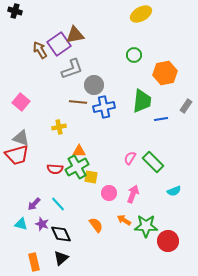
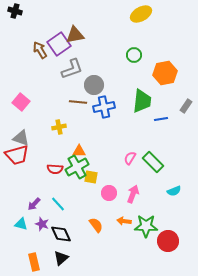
orange arrow: moved 1 px down; rotated 24 degrees counterclockwise
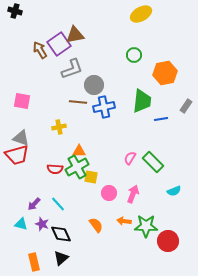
pink square: moved 1 px right, 1 px up; rotated 30 degrees counterclockwise
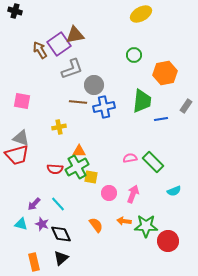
pink semicircle: rotated 48 degrees clockwise
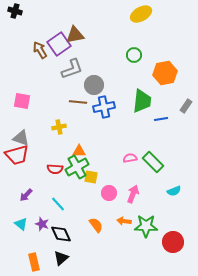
purple arrow: moved 8 px left, 9 px up
cyan triangle: rotated 24 degrees clockwise
red circle: moved 5 px right, 1 px down
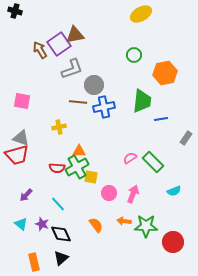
gray rectangle: moved 32 px down
pink semicircle: rotated 24 degrees counterclockwise
red semicircle: moved 2 px right, 1 px up
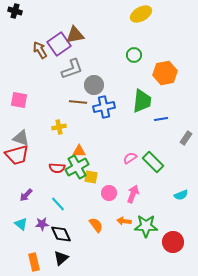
pink square: moved 3 px left, 1 px up
cyan semicircle: moved 7 px right, 4 px down
purple star: rotated 24 degrees counterclockwise
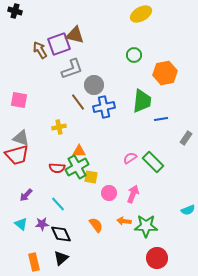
brown triangle: rotated 24 degrees clockwise
purple square: rotated 15 degrees clockwise
brown line: rotated 48 degrees clockwise
cyan semicircle: moved 7 px right, 15 px down
red circle: moved 16 px left, 16 px down
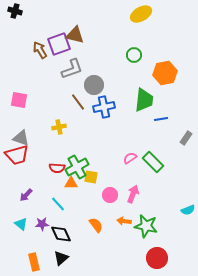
green trapezoid: moved 2 px right, 1 px up
orange triangle: moved 8 px left, 32 px down
pink circle: moved 1 px right, 2 px down
green star: rotated 10 degrees clockwise
